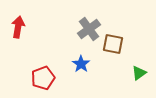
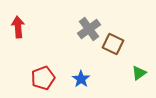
red arrow: rotated 15 degrees counterclockwise
brown square: rotated 15 degrees clockwise
blue star: moved 15 px down
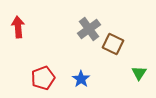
green triangle: rotated 21 degrees counterclockwise
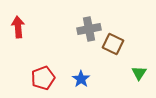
gray cross: rotated 25 degrees clockwise
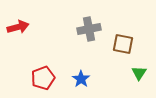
red arrow: rotated 80 degrees clockwise
brown square: moved 10 px right; rotated 15 degrees counterclockwise
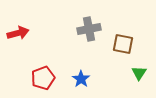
red arrow: moved 6 px down
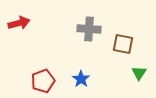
gray cross: rotated 15 degrees clockwise
red arrow: moved 1 px right, 10 px up
red pentagon: moved 3 px down
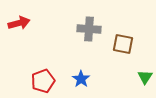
green triangle: moved 6 px right, 4 px down
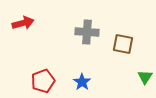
red arrow: moved 4 px right
gray cross: moved 2 px left, 3 px down
blue star: moved 1 px right, 3 px down
